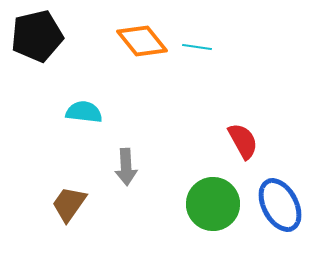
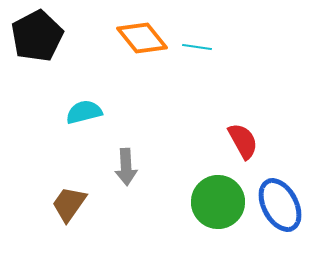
black pentagon: rotated 15 degrees counterclockwise
orange diamond: moved 3 px up
cyan semicircle: rotated 21 degrees counterclockwise
green circle: moved 5 px right, 2 px up
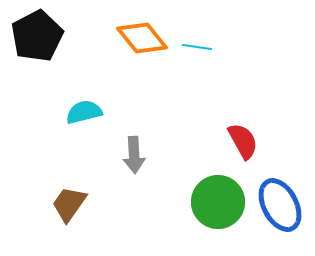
gray arrow: moved 8 px right, 12 px up
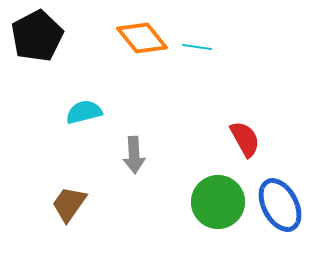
red semicircle: moved 2 px right, 2 px up
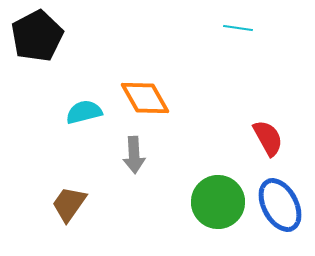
orange diamond: moved 3 px right, 60 px down; rotated 9 degrees clockwise
cyan line: moved 41 px right, 19 px up
red semicircle: moved 23 px right, 1 px up
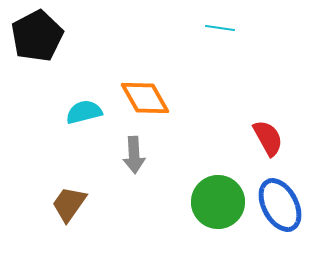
cyan line: moved 18 px left
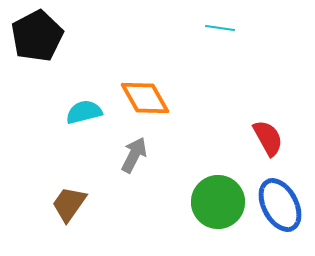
gray arrow: rotated 150 degrees counterclockwise
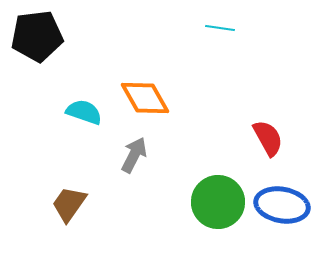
black pentagon: rotated 21 degrees clockwise
cyan semicircle: rotated 33 degrees clockwise
blue ellipse: moved 2 px right; rotated 52 degrees counterclockwise
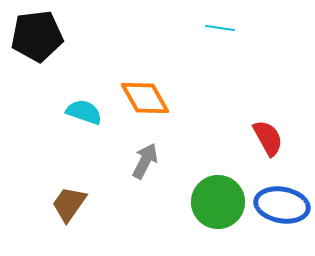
gray arrow: moved 11 px right, 6 px down
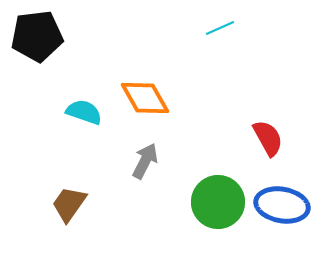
cyan line: rotated 32 degrees counterclockwise
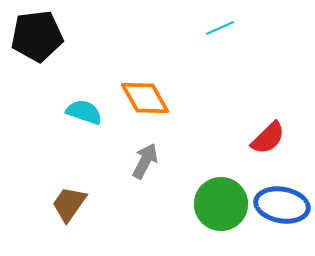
red semicircle: rotated 75 degrees clockwise
green circle: moved 3 px right, 2 px down
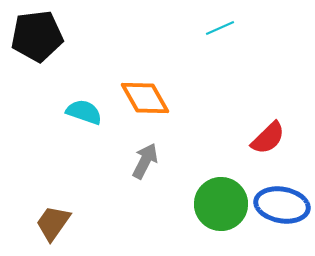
brown trapezoid: moved 16 px left, 19 px down
